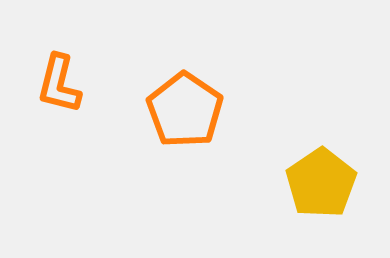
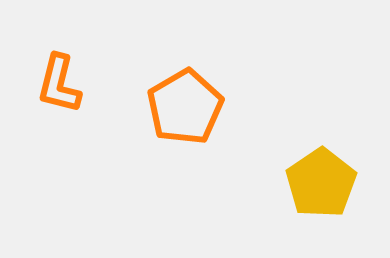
orange pentagon: moved 3 px up; rotated 8 degrees clockwise
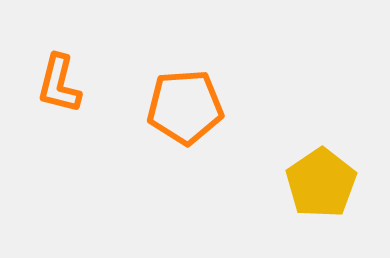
orange pentagon: rotated 26 degrees clockwise
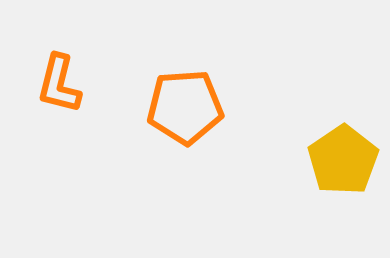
yellow pentagon: moved 22 px right, 23 px up
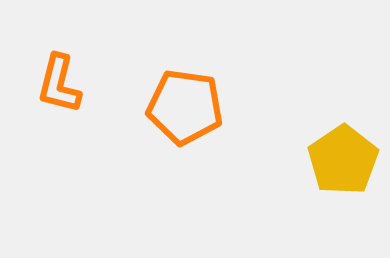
orange pentagon: rotated 12 degrees clockwise
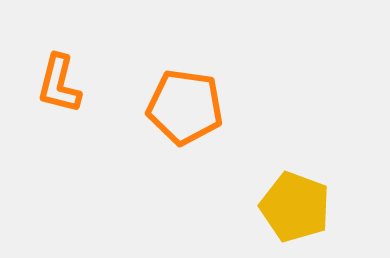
yellow pentagon: moved 48 px left, 47 px down; rotated 18 degrees counterclockwise
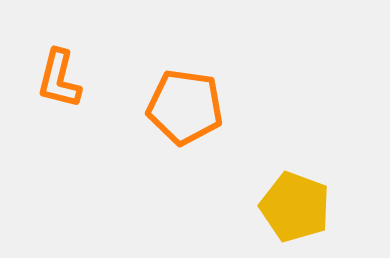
orange L-shape: moved 5 px up
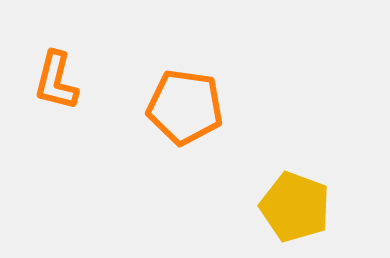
orange L-shape: moved 3 px left, 2 px down
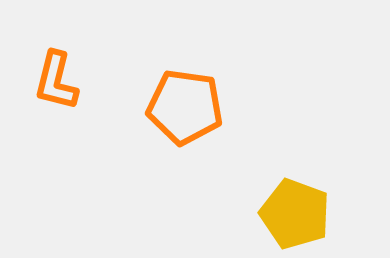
yellow pentagon: moved 7 px down
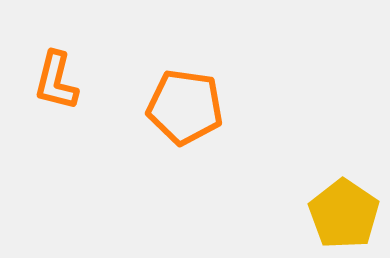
yellow pentagon: moved 49 px right; rotated 14 degrees clockwise
